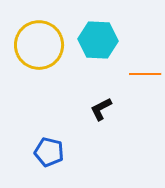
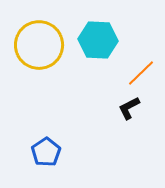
orange line: moved 4 px left, 1 px up; rotated 44 degrees counterclockwise
black L-shape: moved 28 px right, 1 px up
blue pentagon: moved 3 px left; rotated 24 degrees clockwise
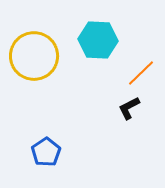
yellow circle: moved 5 px left, 11 px down
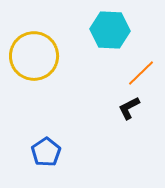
cyan hexagon: moved 12 px right, 10 px up
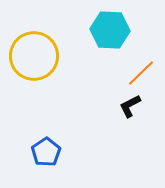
black L-shape: moved 1 px right, 2 px up
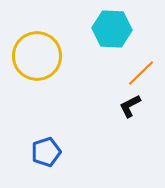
cyan hexagon: moved 2 px right, 1 px up
yellow circle: moved 3 px right
blue pentagon: rotated 16 degrees clockwise
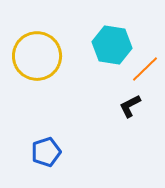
cyan hexagon: moved 16 px down; rotated 6 degrees clockwise
orange line: moved 4 px right, 4 px up
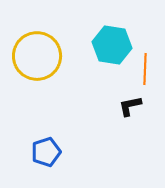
orange line: rotated 44 degrees counterclockwise
black L-shape: rotated 15 degrees clockwise
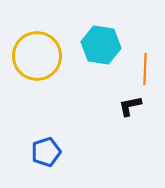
cyan hexagon: moved 11 px left
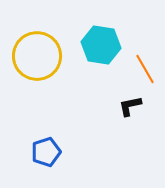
orange line: rotated 32 degrees counterclockwise
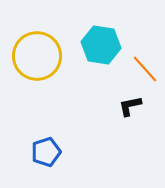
orange line: rotated 12 degrees counterclockwise
